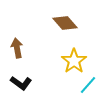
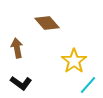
brown diamond: moved 18 px left
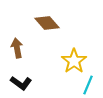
cyan line: rotated 18 degrees counterclockwise
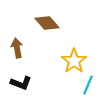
black L-shape: rotated 15 degrees counterclockwise
